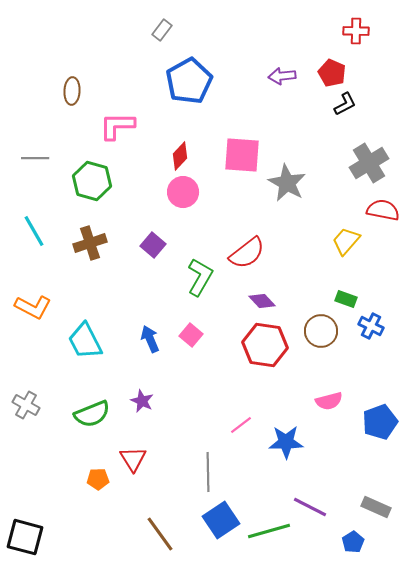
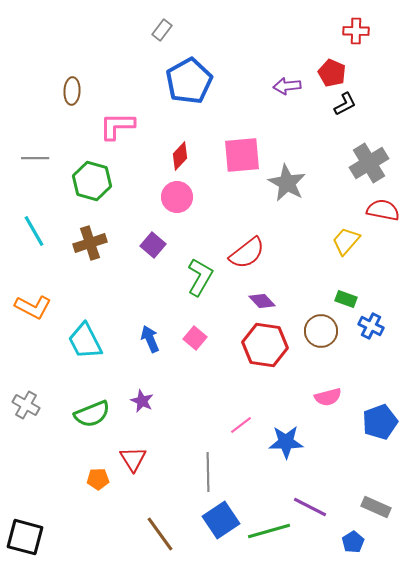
purple arrow at (282, 76): moved 5 px right, 10 px down
pink square at (242, 155): rotated 9 degrees counterclockwise
pink circle at (183, 192): moved 6 px left, 5 px down
pink square at (191, 335): moved 4 px right, 3 px down
pink semicircle at (329, 401): moved 1 px left, 4 px up
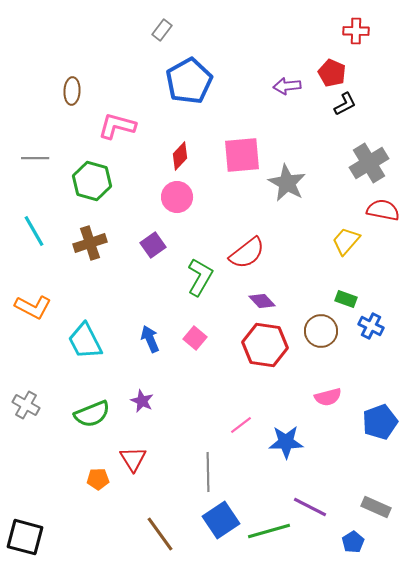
pink L-shape at (117, 126): rotated 15 degrees clockwise
purple square at (153, 245): rotated 15 degrees clockwise
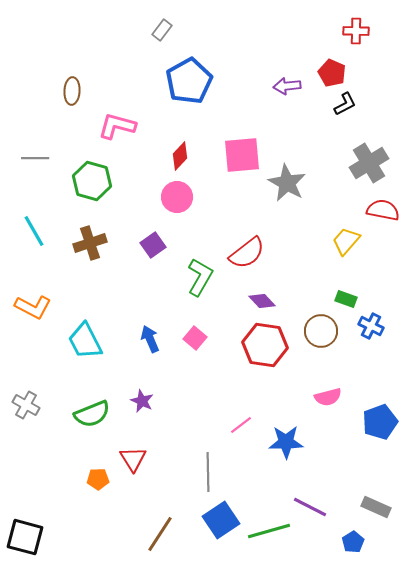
brown line at (160, 534): rotated 69 degrees clockwise
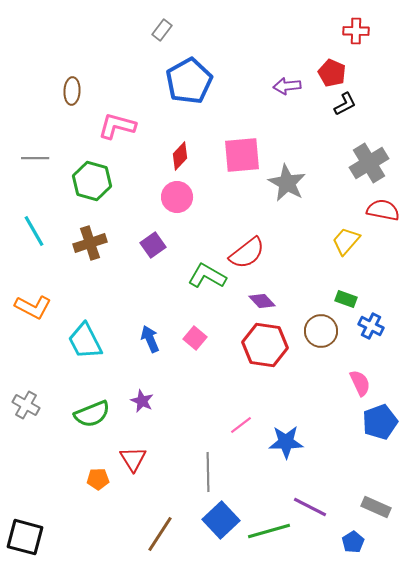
green L-shape at (200, 277): moved 7 px right, 1 px up; rotated 90 degrees counterclockwise
pink semicircle at (328, 397): moved 32 px right, 14 px up; rotated 100 degrees counterclockwise
blue square at (221, 520): rotated 9 degrees counterclockwise
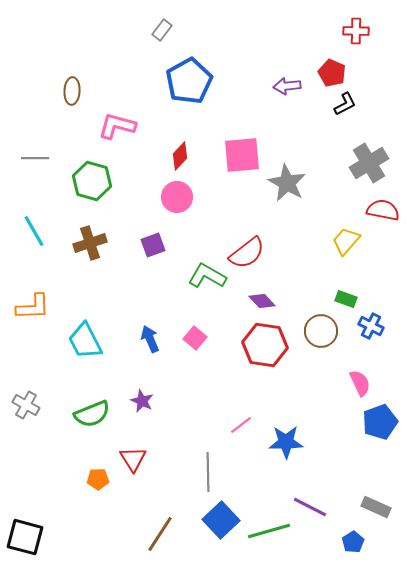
purple square at (153, 245): rotated 15 degrees clockwise
orange L-shape at (33, 307): rotated 30 degrees counterclockwise
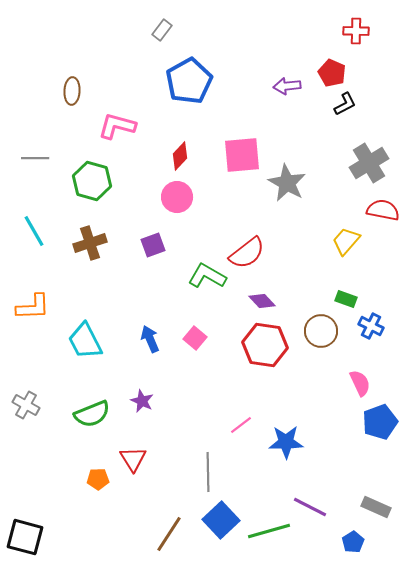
brown line at (160, 534): moved 9 px right
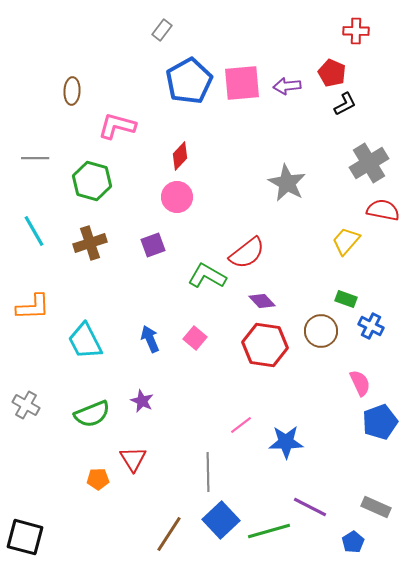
pink square at (242, 155): moved 72 px up
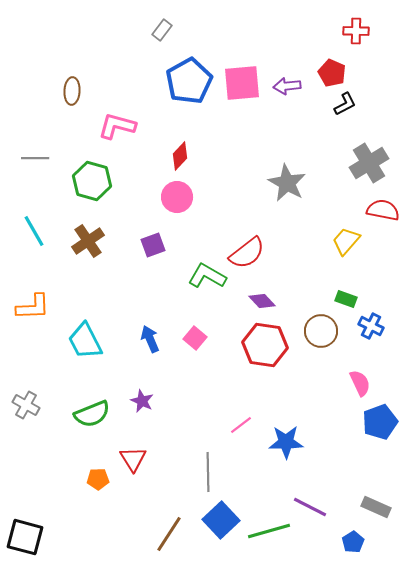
brown cross at (90, 243): moved 2 px left, 2 px up; rotated 16 degrees counterclockwise
